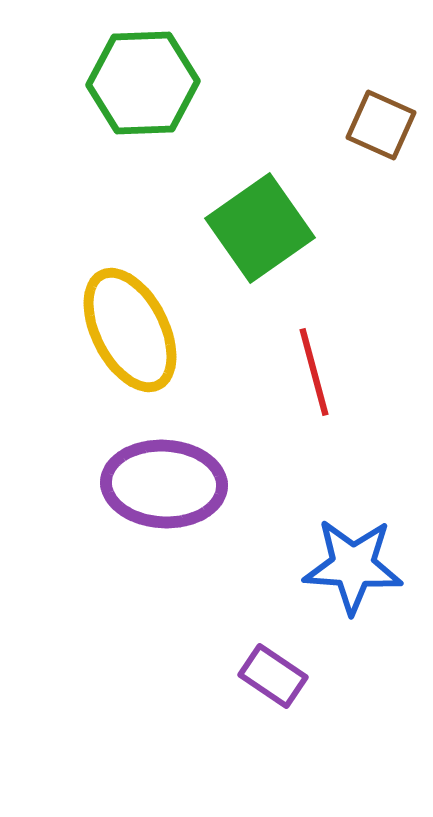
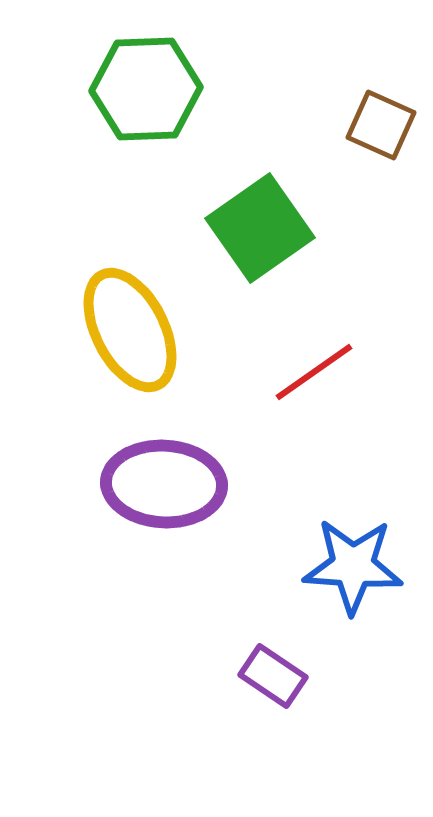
green hexagon: moved 3 px right, 6 px down
red line: rotated 70 degrees clockwise
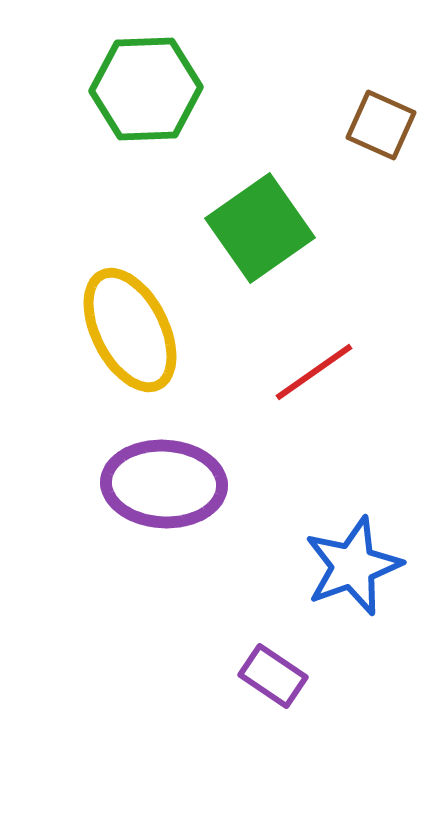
blue star: rotated 24 degrees counterclockwise
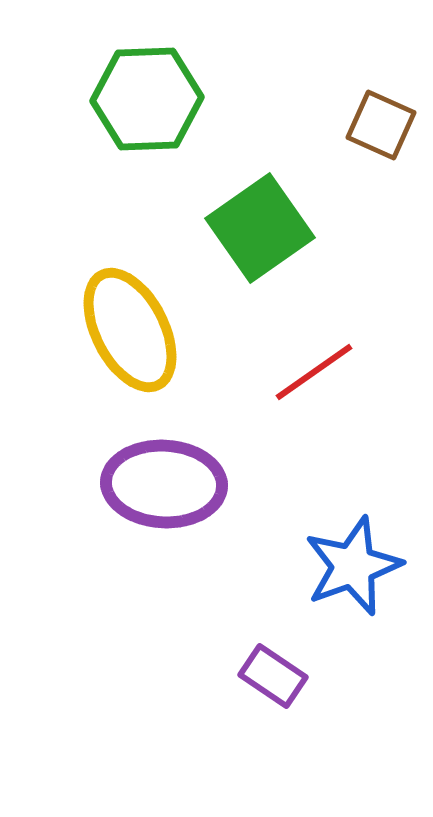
green hexagon: moved 1 px right, 10 px down
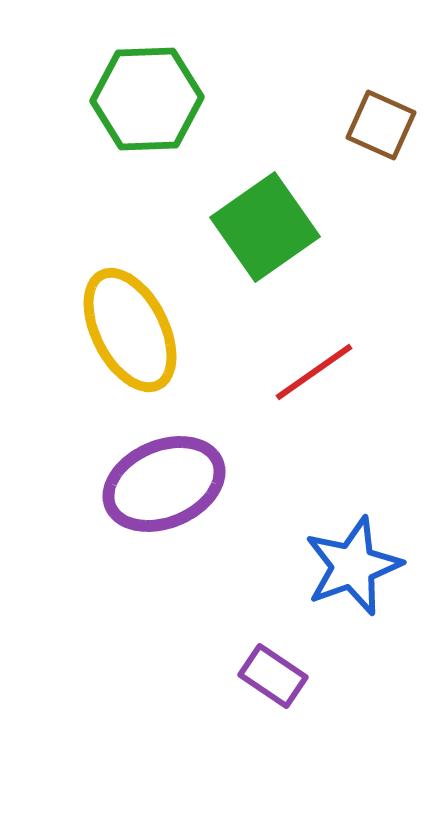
green square: moved 5 px right, 1 px up
purple ellipse: rotated 26 degrees counterclockwise
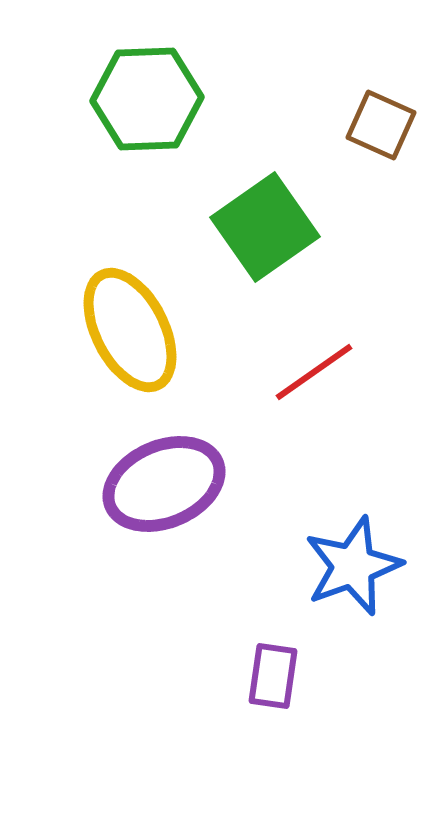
purple rectangle: rotated 64 degrees clockwise
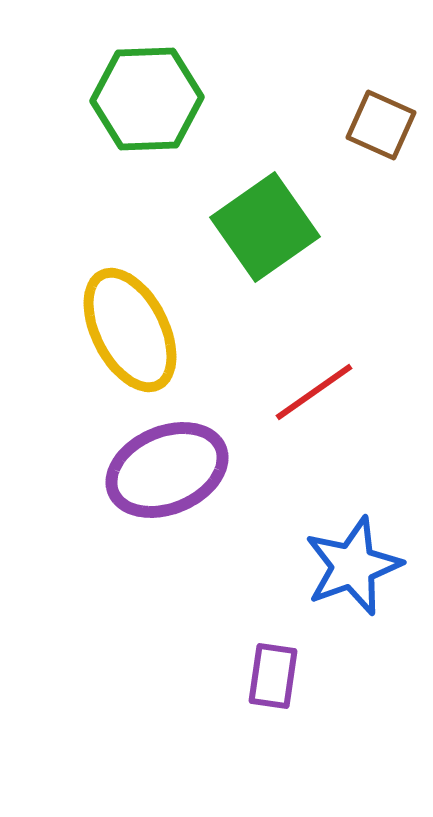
red line: moved 20 px down
purple ellipse: moved 3 px right, 14 px up
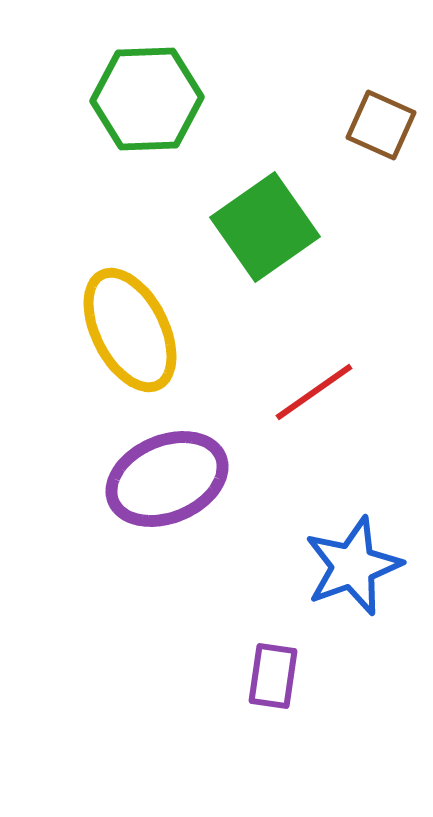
purple ellipse: moved 9 px down
